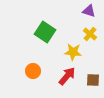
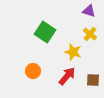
yellow star: rotated 12 degrees clockwise
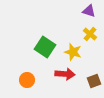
green square: moved 15 px down
orange circle: moved 6 px left, 9 px down
red arrow: moved 2 px left, 2 px up; rotated 54 degrees clockwise
brown square: moved 1 px right, 1 px down; rotated 24 degrees counterclockwise
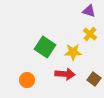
yellow star: rotated 18 degrees counterclockwise
brown square: moved 2 px up; rotated 32 degrees counterclockwise
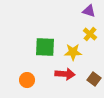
green square: rotated 30 degrees counterclockwise
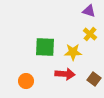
orange circle: moved 1 px left, 1 px down
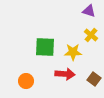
yellow cross: moved 1 px right, 1 px down
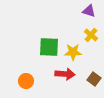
green square: moved 4 px right
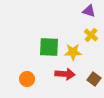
orange circle: moved 1 px right, 2 px up
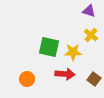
green square: rotated 10 degrees clockwise
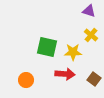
green square: moved 2 px left
orange circle: moved 1 px left, 1 px down
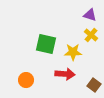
purple triangle: moved 1 px right, 4 px down
green square: moved 1 px left, 3 px up
brown square: moved 6 px down
